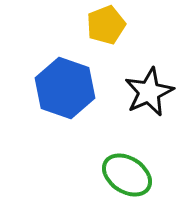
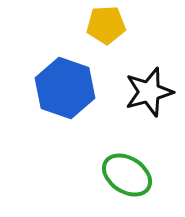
yellow pentagon: rotated 18 degrees clockwise
black star: rotated 9 degrees clockwise
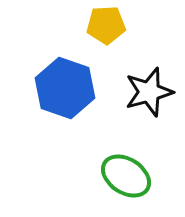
green ellipse: moved 1 px left, 1 px down
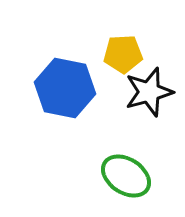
yellow pentagon: moved 17 px right, 29 px down
blue hexagon: rotated 8 degrees counterclockwise
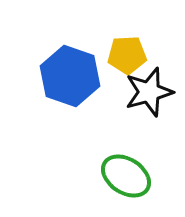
yellow pentagon: moved 4 px right, 1 px down
blue hexagon: moved 5 px right, 12 px up; rotated 8 degrees clockwise
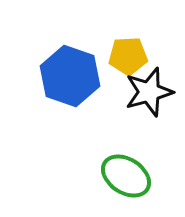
yellow pentagon: moved 1 px right, 1 px down
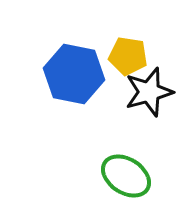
yellow pentagon: rotated 12 degrees clockwise
blue hexagon: moved 4 px right, 2 px up; rotated 8 degrees counterclockwise
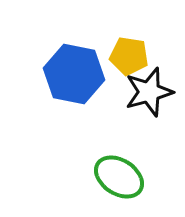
yellow pentagon: moved 1 px right
green ellipse: moved 7 px left, 1 px down
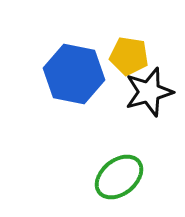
green ellipse: rotated 72 degrees counterclockwise
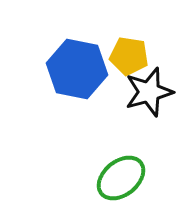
blue hexagon: moved 3 px right, 5 px up
green ellipse: moved 2 px right, 1 px down
